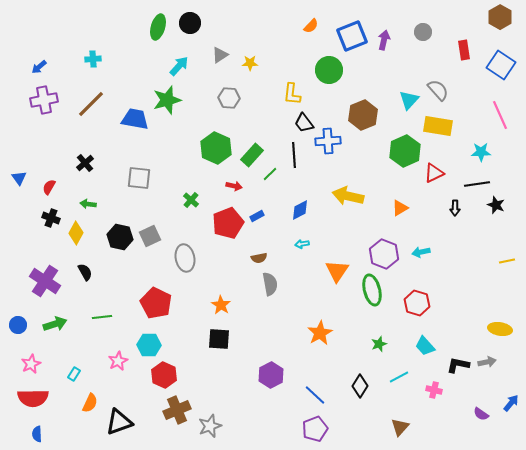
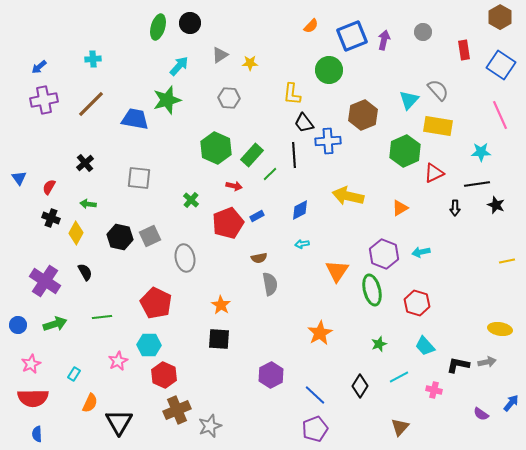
black triangle at (119, 422): rotated 40 degrees counterclockwise
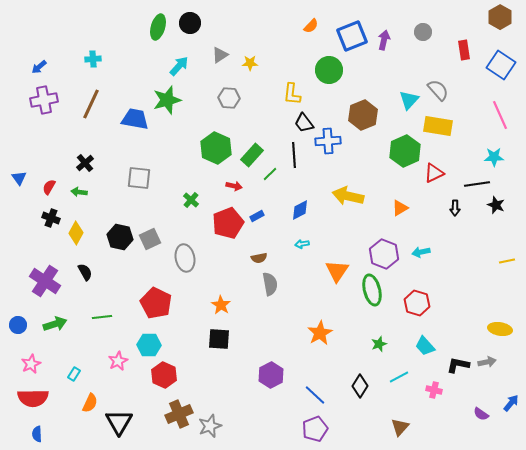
brown line at (91, 104): rotated 20 degrees counterclockwise
cyan star at (481, 152): moved 13 px right, 5 px down
green arrow at (88, 204): moved 9 px left, 12 px up
gray square at (150, 236): moved 3 px down
brown cross at (177, 410): moved 2 px right, 4 px down
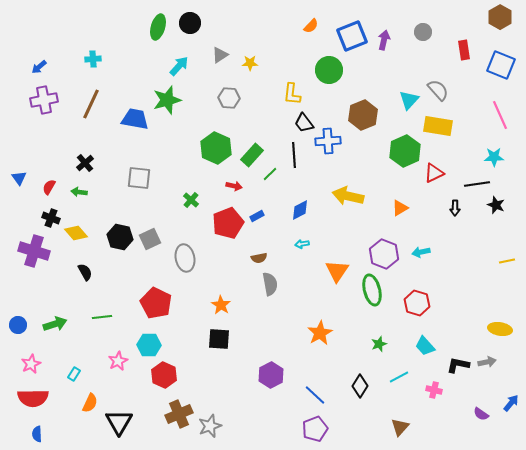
blue square at (501, 65): rotated 12 degrees counterclockwise
yellow diamond at (76, 233): rotated 70 degrees counterclockwise
purple cross at (45, 281): moved 11 px left, 30 px up; rotated 16 degrees counterclockwise
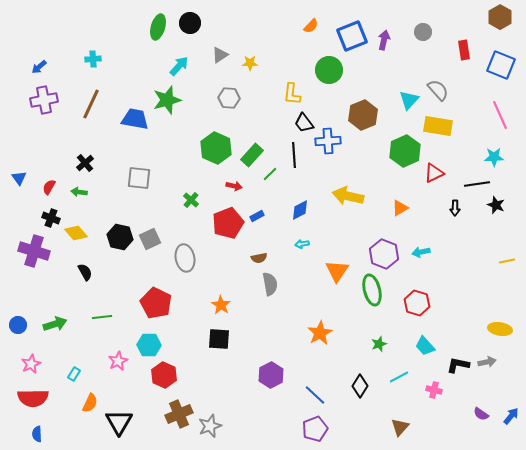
blue arrow at (511, 403): moved 13 px down
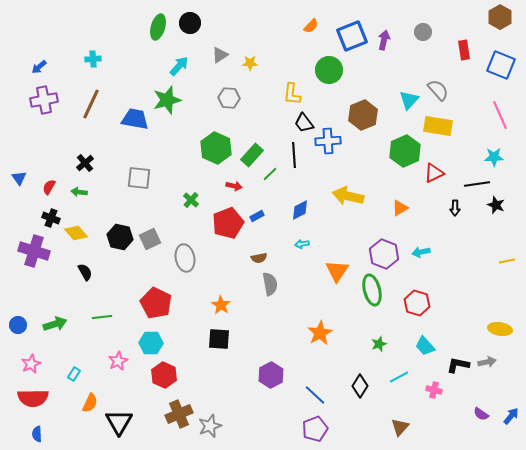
cyan hexagon at (149, 345): moved 2 px right, 2 px up
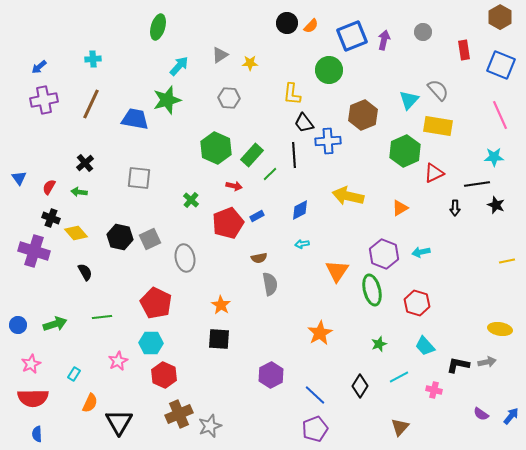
black circle at (190, 23): moved 97 px right
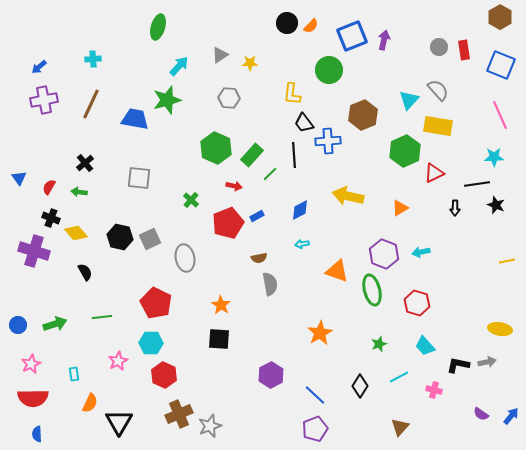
gray circle at (423, 32): moved 16 px right, 15 px down
orange triangle at (337, 271): rotated 45 degrees counterclockwise
cyan rectangle at (74, 374): rotated 40 degrees counterclockwise
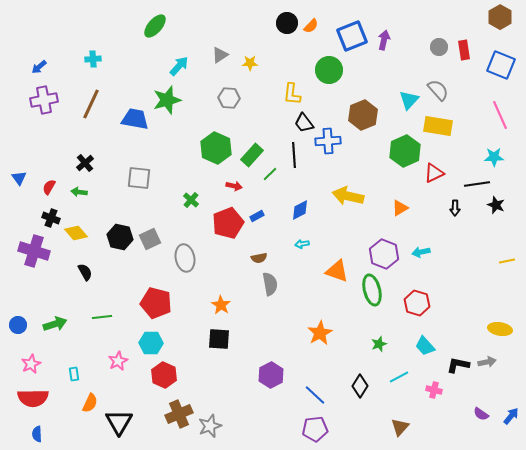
green ellipse at (158, 27): moved 3 px left, 1 px up; rotated 25 degrees clockwise
red pentagon at (156, 303): rotated 12 degrees counterclockwise
purple pentagon at (315, 429): rotated 15 degrees clockwise
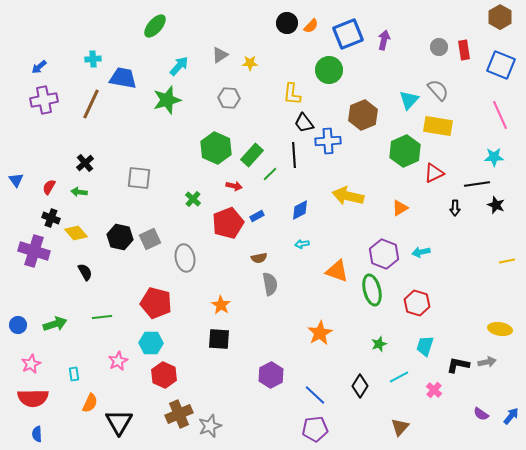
blue square at (352, 36): moved 4 px left, 2 px up
blue trapezoid at (135, 119): moved 12 px left, 41 px up
blue triangle at (19, 178): moved 3 px left, 2 px down
green cross at (191, 200): moved 2 px right, 1 px up
cyan trapezoid at (425, 346): rotated 60 degrees clockwise
pink cross at (434, 390): rotated 28 degrees clockwise
